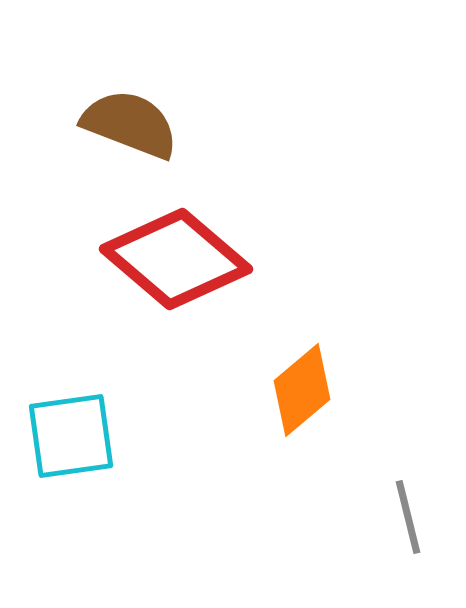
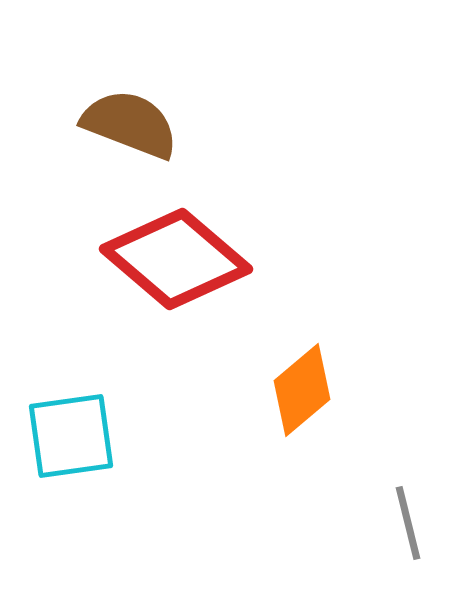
gray line: moved 6 px down
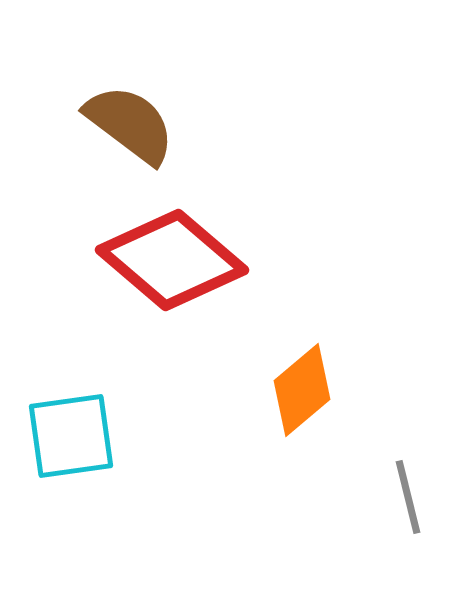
brown semicircle: rotated 16 degrees clockwise
red diamond: moved 4 px left, 1 px down
gray line: moved 26 px up
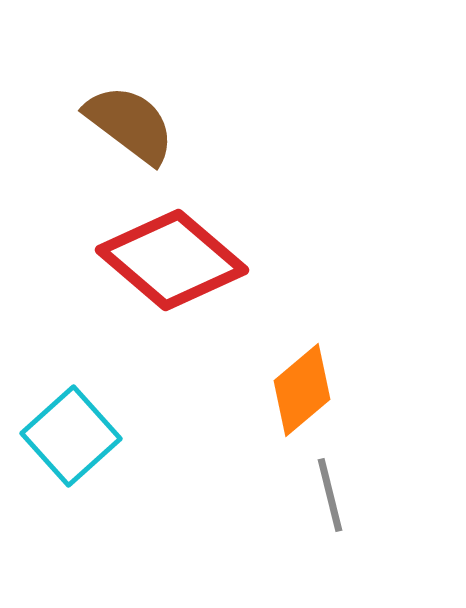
cyan square: rotated 34 degrees counterclockwise
gray line: moved 78 px left, 2 px up
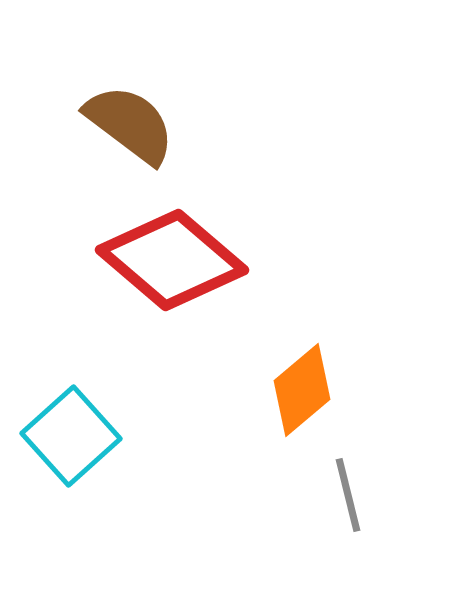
gray line: moved 18 px right
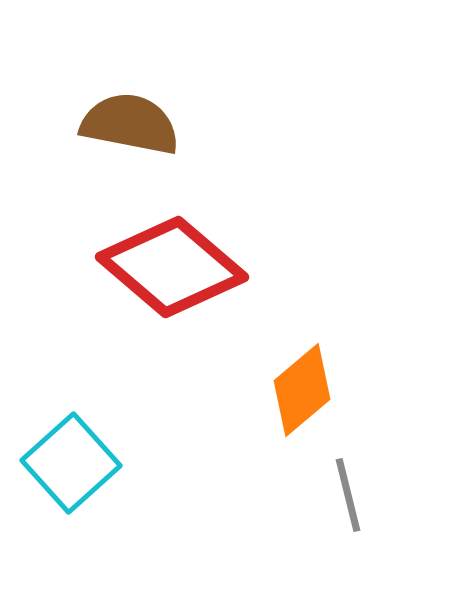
brown semicircle: rotated 26 degrees counterclockwise
red diamond: moved 7 px down
cyan square: moved 27 px down
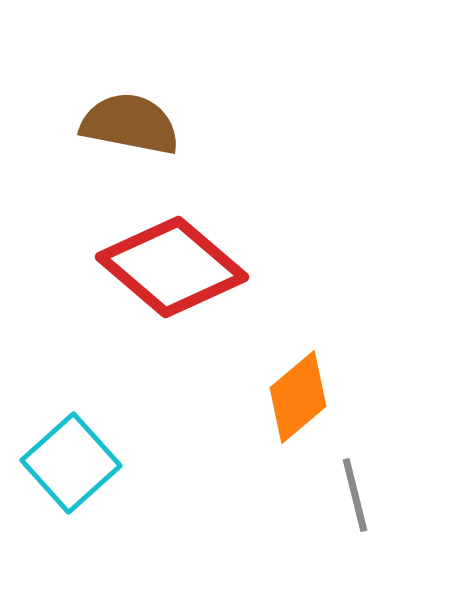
orange diamond: moved 4 px left, 7 px down
gray line: moved 7 px right
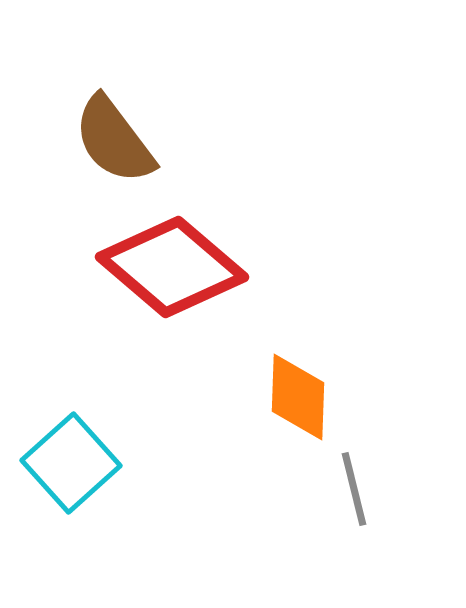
brown semicircle: moved 16 px left, 16 px down; rotated 138 degrees counterclockwise
orange diamond: rotated 48 degrees counterclockwise
gray line: moved 1 px left, 6 px up
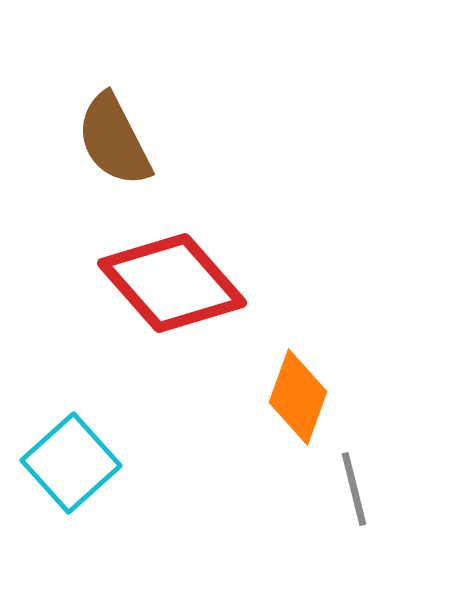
brown semicircle: rotated 10 degrees clockwise
red diamond: moved 16 px down; rotated 8 degrees clockwise
orange diamond: rotated 18 degrees clockwise
